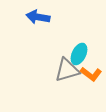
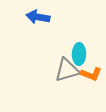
cyan ellipse: rotated 25 degrees counterclockwise
orange L-shape: rotated 15 degrees counterclockwise
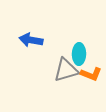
blue arrow: moved 7 px left, 23 px down
gray triangle: moved 1 px left
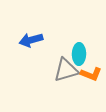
blue arrow: rotated 25 degrees counterclockwise
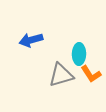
gray triangle: moved 5 px left, 5 px down
orange L-shape: rotated 35 degrees clockwise
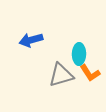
orange L-shape: moved 1 px left, 1 px up
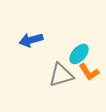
cyan ellipse: rotated 40 degrees clockwise
orange L-shape: moved 1 px left, 1 px up
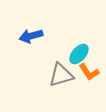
blue arrow: moved 4 px up
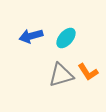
cyan ellipse: moved 13 px left, 16 px up
orange L-shape: moved 1 px left
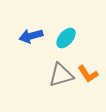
orange L-shape: moved 2 px down
